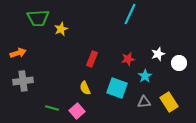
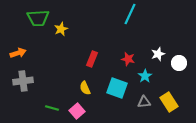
red star: rotated 24 degrees clockwise
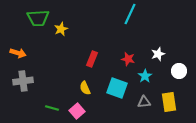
orange arrow: rotated 35 degrees clockwise
white circle: moved 8 px down
yellow rectangle: rotated 24 degrees clockwise
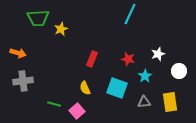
yellow rectangle: moved 1 px right
green line: moved 2 px right, 4 px up
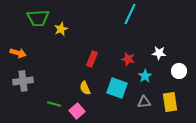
white star: moved 1 px right, 1 px up; rotated 24 degrees clockwise
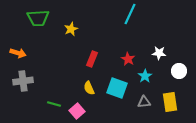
yellow star: moved 10 px right
red star: rotated 16 degrees clockwise
yellow semicircle: moved 4 px right
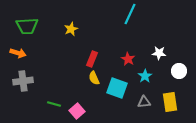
green trapezoid: moved 11 px left, 8 px down
yellow semicircle: moved 5 px right, 10 px up
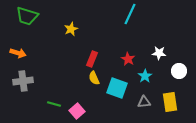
green trapezoid: moved 10 px up; rotated 20 degrees clockwise
